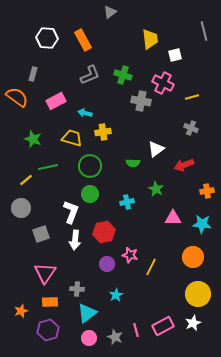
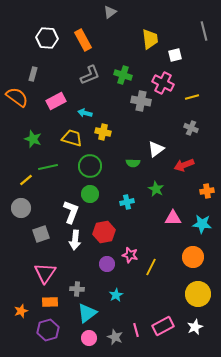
yellow cross at (103, 132): rotated 21 degrees clockwise
white star at (193, 323): moved 2 px right, 4 px down
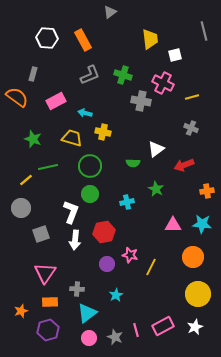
pink triangle at (173, 218): moved 7 px down
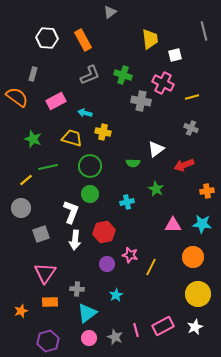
purple hexagon at (48, 330): moved 11 px down
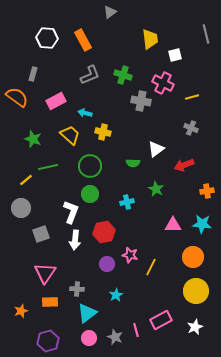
gray line at (204, 31): moved 2 px right, 3 px down
yellow trapezoid at (72, 138): moved 2 px left, 3 px up; rotated 25 degrees clockwise
yellow circle at (198, 294): moved 2 px left, 3 px up
pink rectangle at (163, 326): moved 2 px left, 6 px up
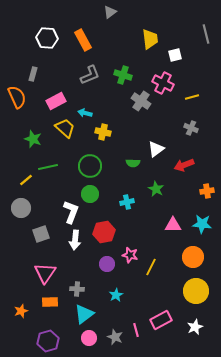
orange semicircle at (17, 97): rotated 30 degrees clockwise
gray cross at (141, 101): rotated 24 degrees clockwise
yellow trapezoid at (70, 135): moved 5 px left, 7 px up
cyan triangle at (87, 313): moved 3 px left, 1 px down
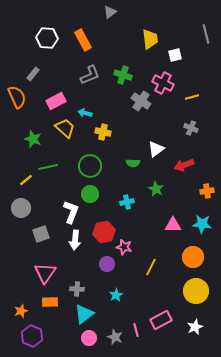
gray rectangle at (33, 74): rotated 24 degrees clockwise
pink star at (130, 255): moved 6 px left, 8 px up
purple hexagon at (48, 341): moved 16 px left, 5 px up; rotated 20 degrees counterclockwise
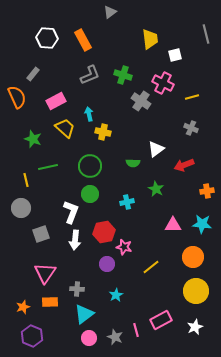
cyan arrow at (85, 113): moved 4 px right, 1 px down; rotated 64 degrees clockwise
yellow line at (26, 180): rotated 64 degrees counterclockwise
yellow line at (151, 267): rotated 24 degrees clockwise
orange star at (21, 311): moved 2 px right, 4 px up
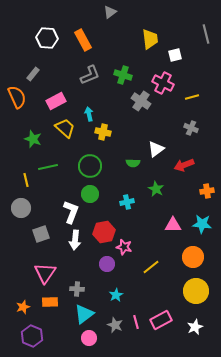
pink line at (136, 330): moved 8 px up
gray star at (115, 337): moved 12 px up
